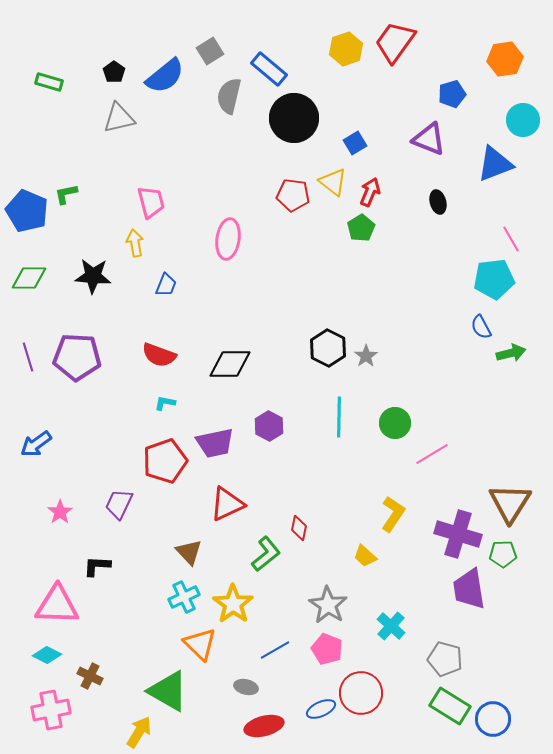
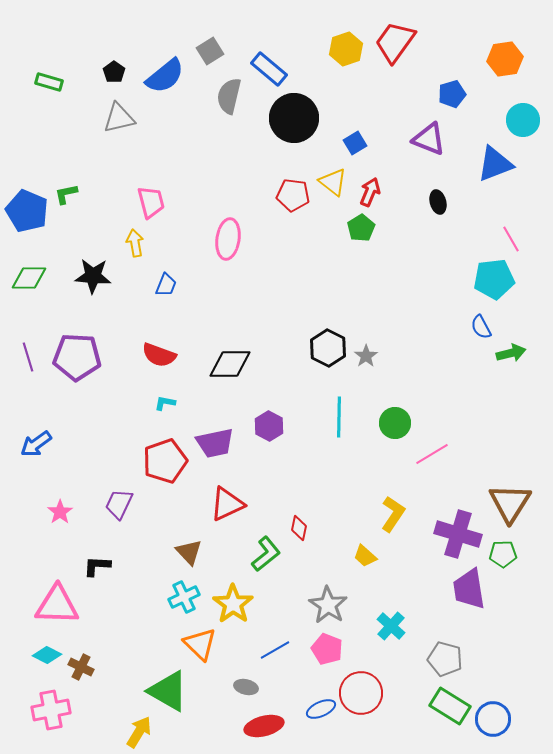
brown cross at (90, 676): moved 9 px left, 9 px up
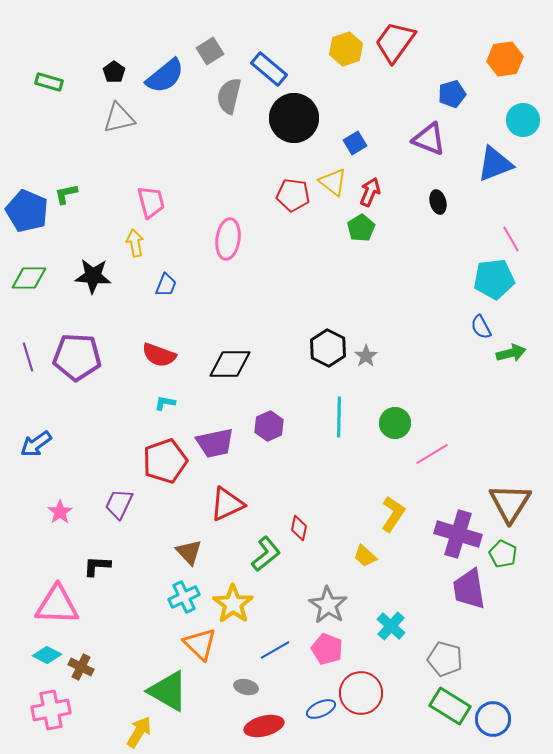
purple hexagon at (269, 426): rotated 8 degrees clockwise
green pentagon at (503, 554): rotated 28 degrees clockwise
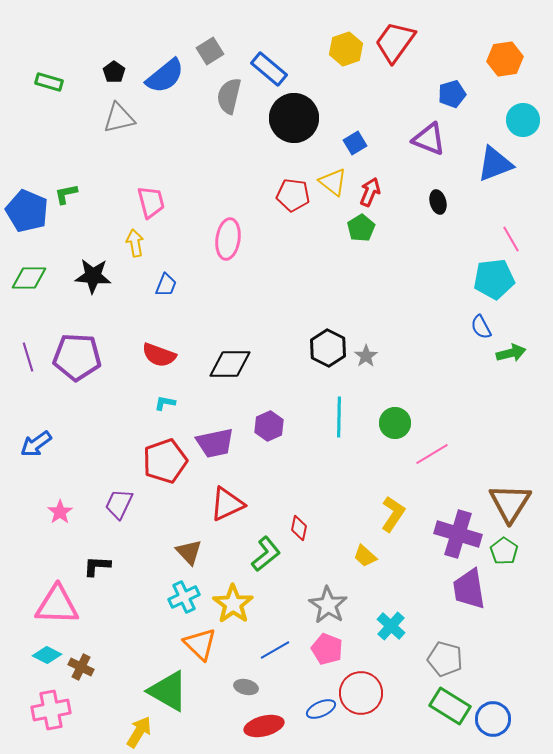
green pentagon at (503, 554): moved 1 px right, 3 px up; rotated 8 degrees clockwise
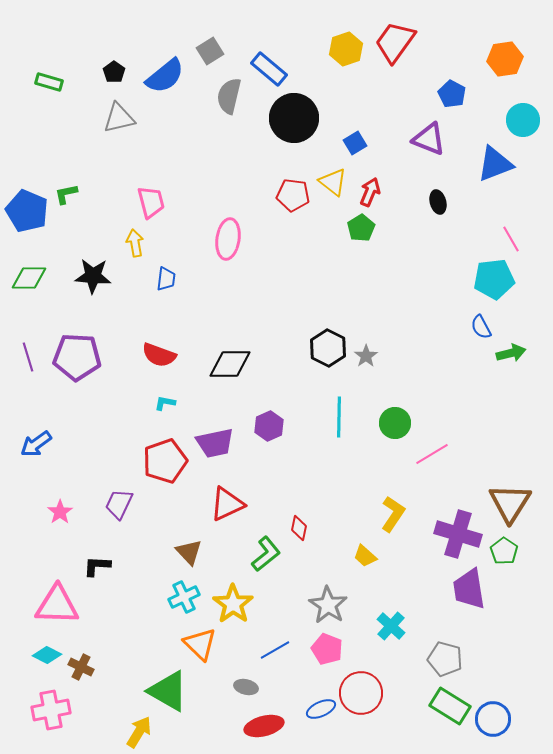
blue pentagon at (452, 94): rotated 28 degrees counterclockwise
blue trapezoid at (166, 285): moved 6 px up; rotated 15 degrees counterclockwise
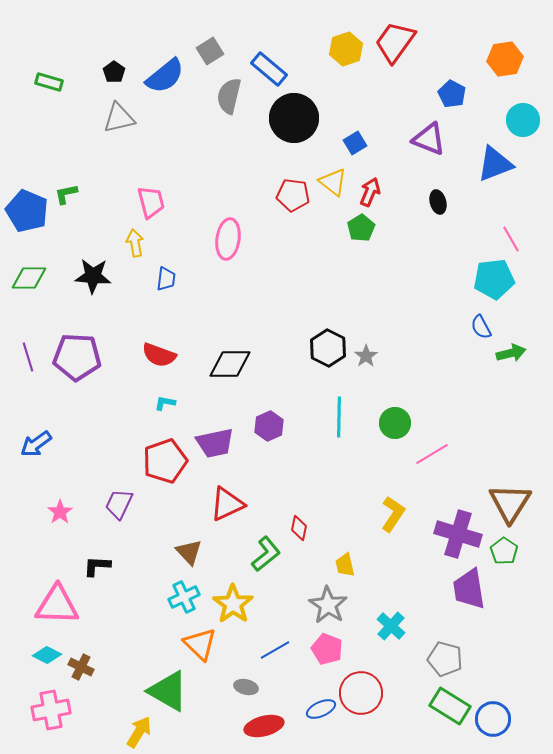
yellow trapezoid at (365, 556): moved 20 px left, 9 px down; rotated 35 degrees clockwise
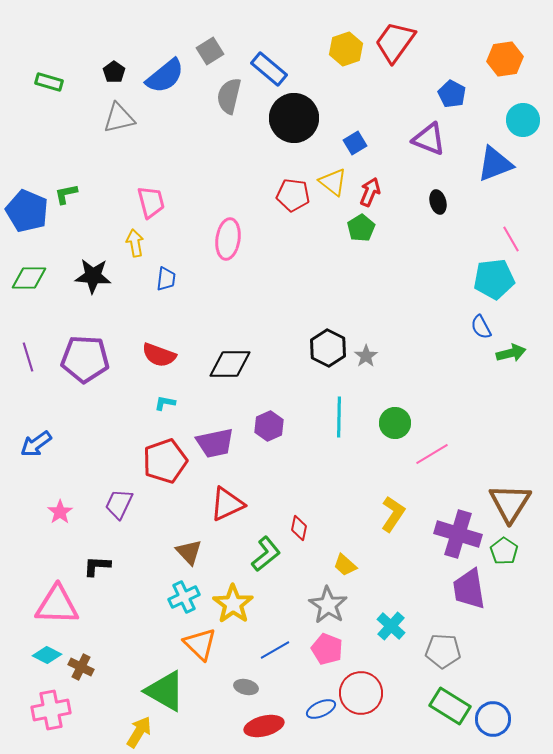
purple pentagon at (77, 357): moved 8 px right, 2 px down
yellow trapezoid at (345, 565): rotated 35 degrees counterclockwise
gray pentagon at (445, 659): moved 2 px left, 8 px up; rotated 12 degrees counterclockwise
green triangle at (168, 691): moved 3 px left
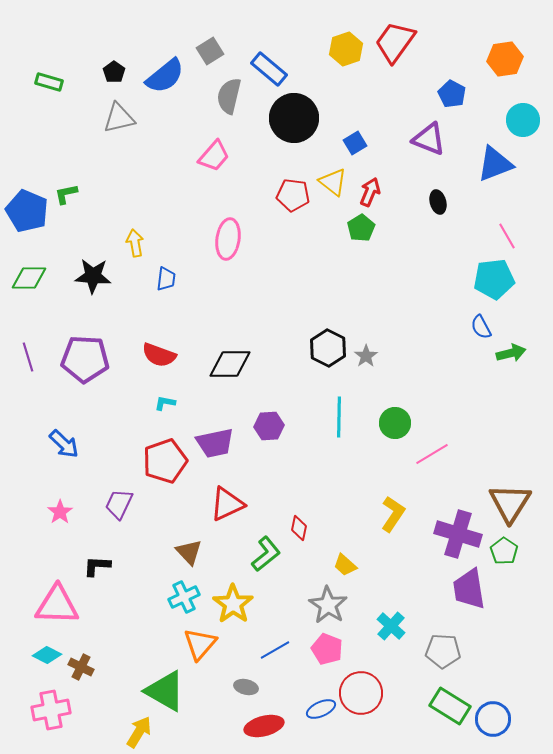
pink trapezoid at (151, 202): moved 63 px right, 46 px up; rotated 56 degrees clockwise
pink line at (511, 239): moved 4 px left, 3 px up
purple hexagon at (269, 426): rotated 20 degrees clockwise
blue arrow at (36, 444): moved 28 px right; rotated 100 degrees counterclockwise
orange triangle at (200, 644): rotated 27 degrees clockwise
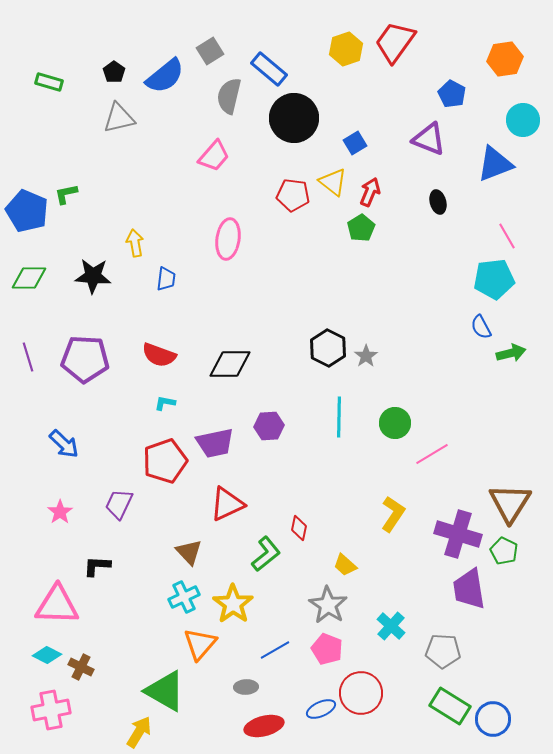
green pentagon at (504, 551): rotated 8 degrees counterclockwise
gray ellipse at (246, 687): rotated 15 degrees counterclockwise
